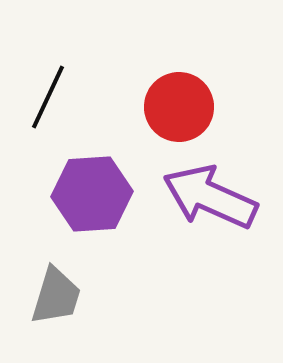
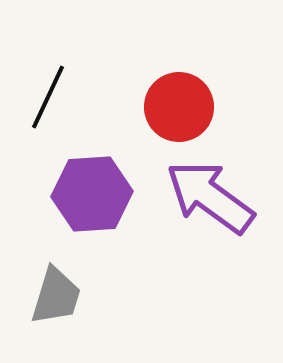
purple arrow: rotated 12 degrees clockwise
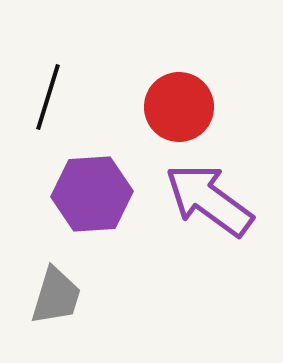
black line: rotated 8 degrees counterclockwise
purple arrow: moved 1 px left, 3 px down
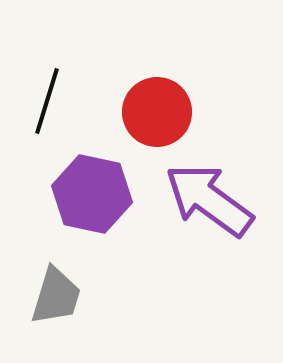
black line: moved 1 px left, 4 px down
red circle: moved 22 px left, 5 px down
purple hexagon: rotated 16 degrees clockwise
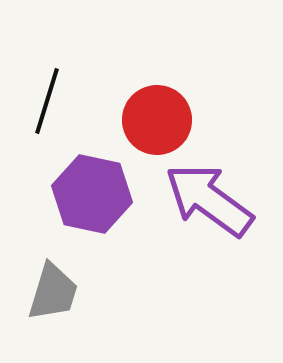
red circle: moved 8 px down
gray trapezoid: moved 3 px left, 4 px up
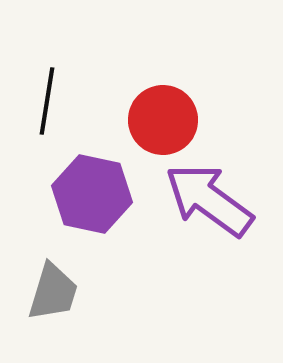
black line: rotated 8 degrees counterclockwise
red circle: moved 6 px right
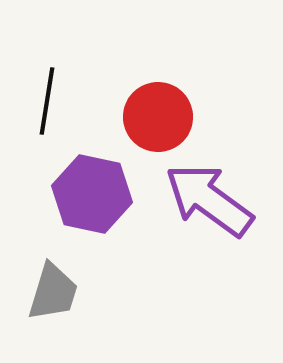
red circle: moved 5 px left, 3 px up
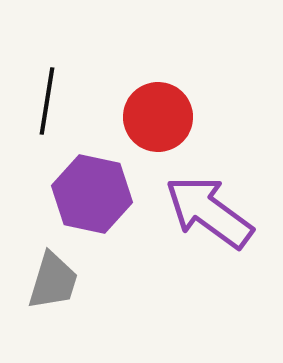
purple arrow: moved 12 px down
gray trapezoid: moved 11 px up
